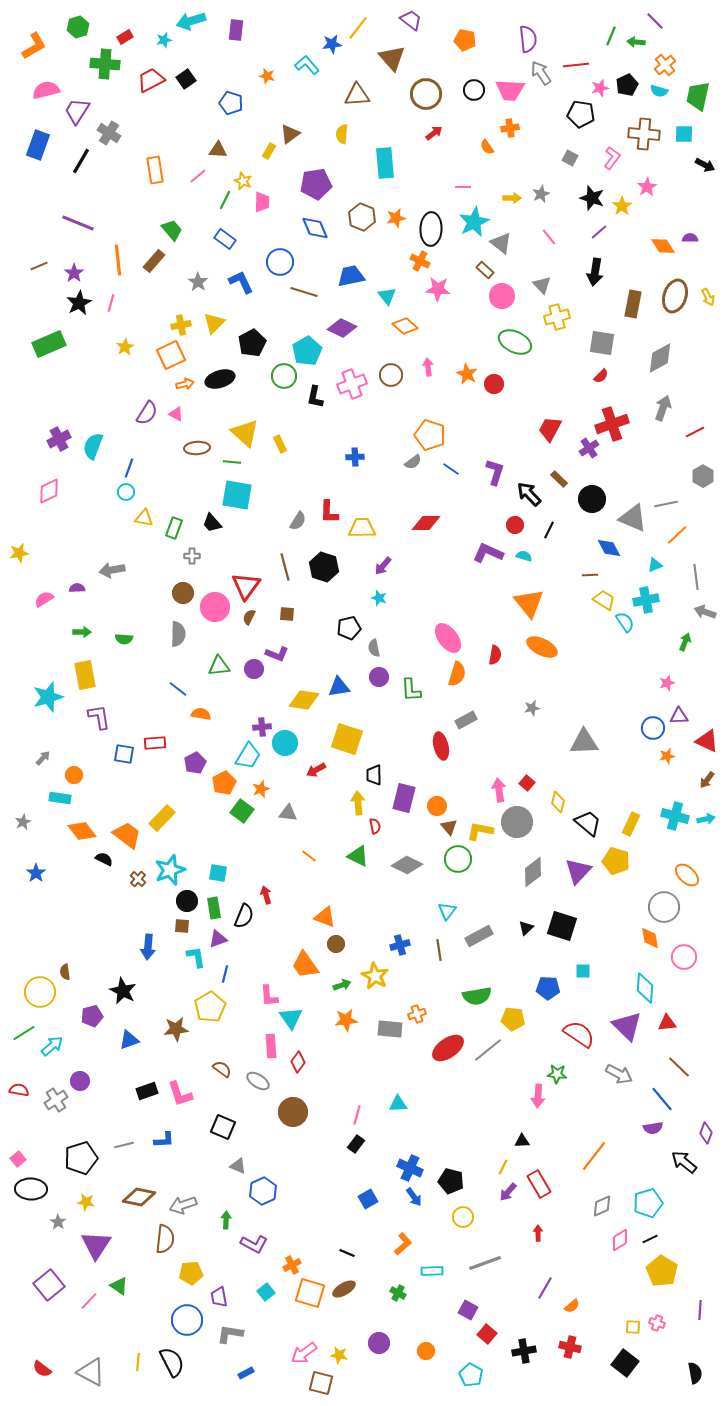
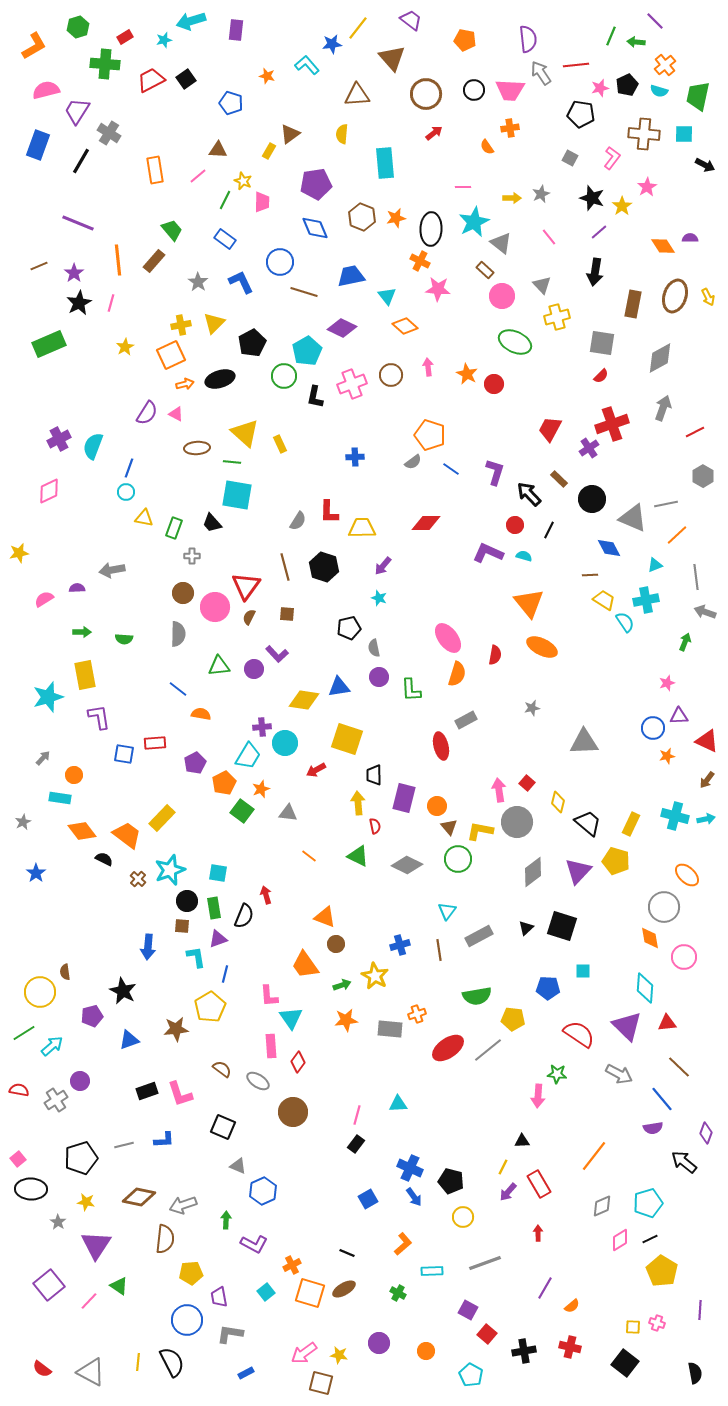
purple L-shape at (277, 654): rotated 25 degrees clockwise
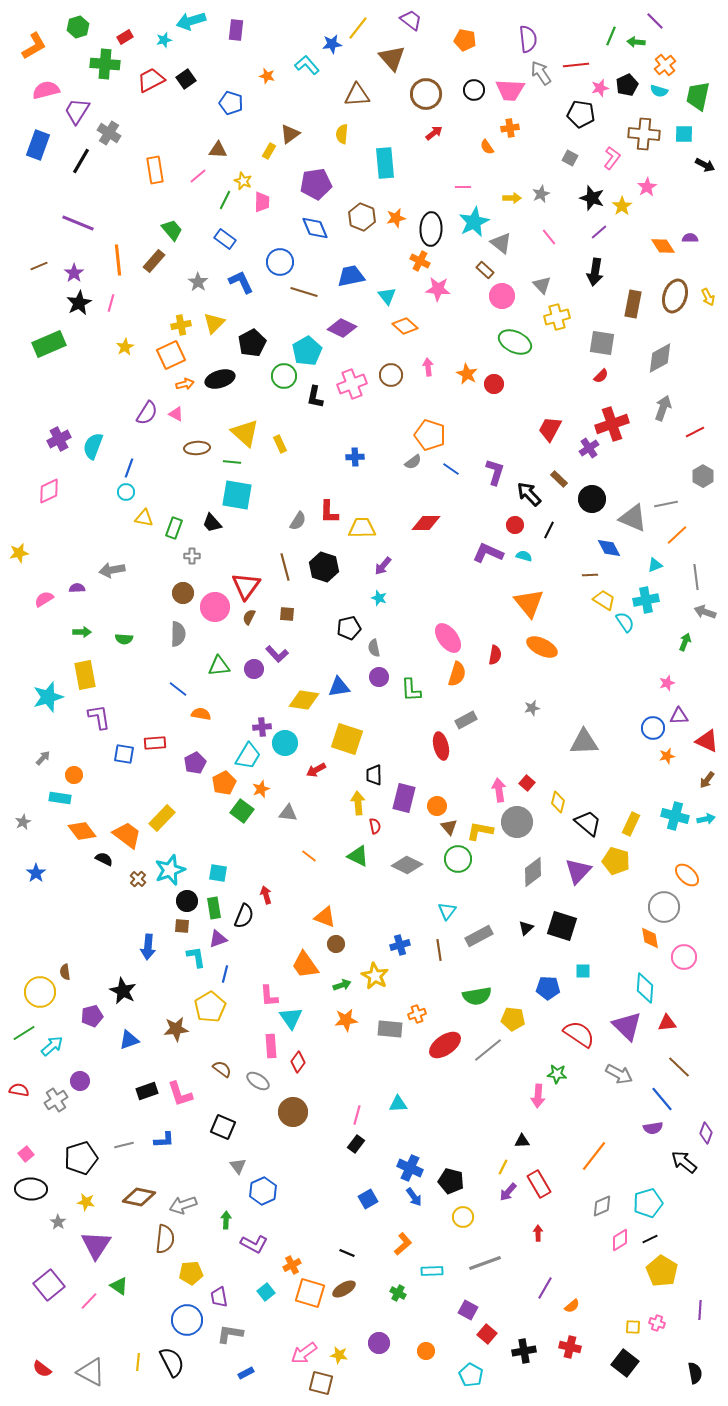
red ellipse at (448, 1048): moved 3 px left, 3 px up
pink square at (18, 1159): moved 8 px right, 5 px up
gray triangle at (238, 1166): rotated 30 degrees clockwise
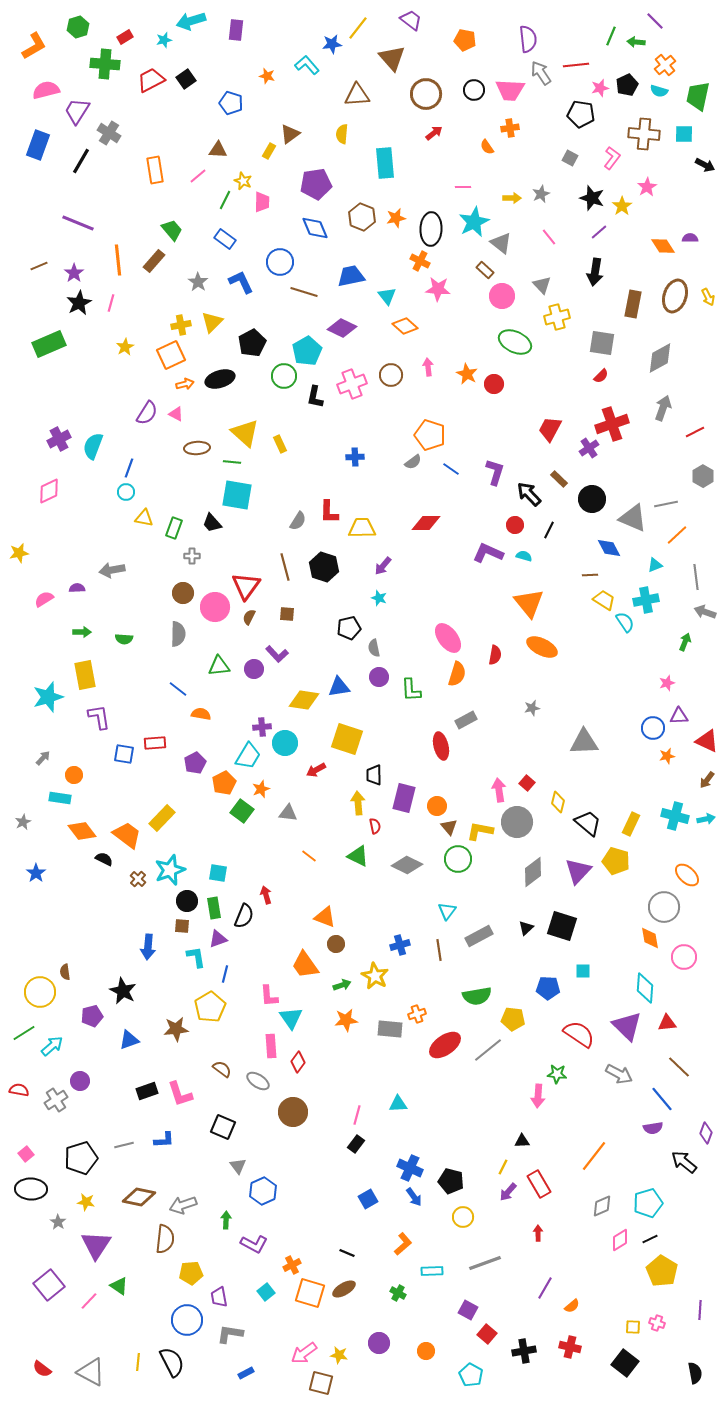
yellow triangle at (214, 323): moved 2 px left, 1 px up
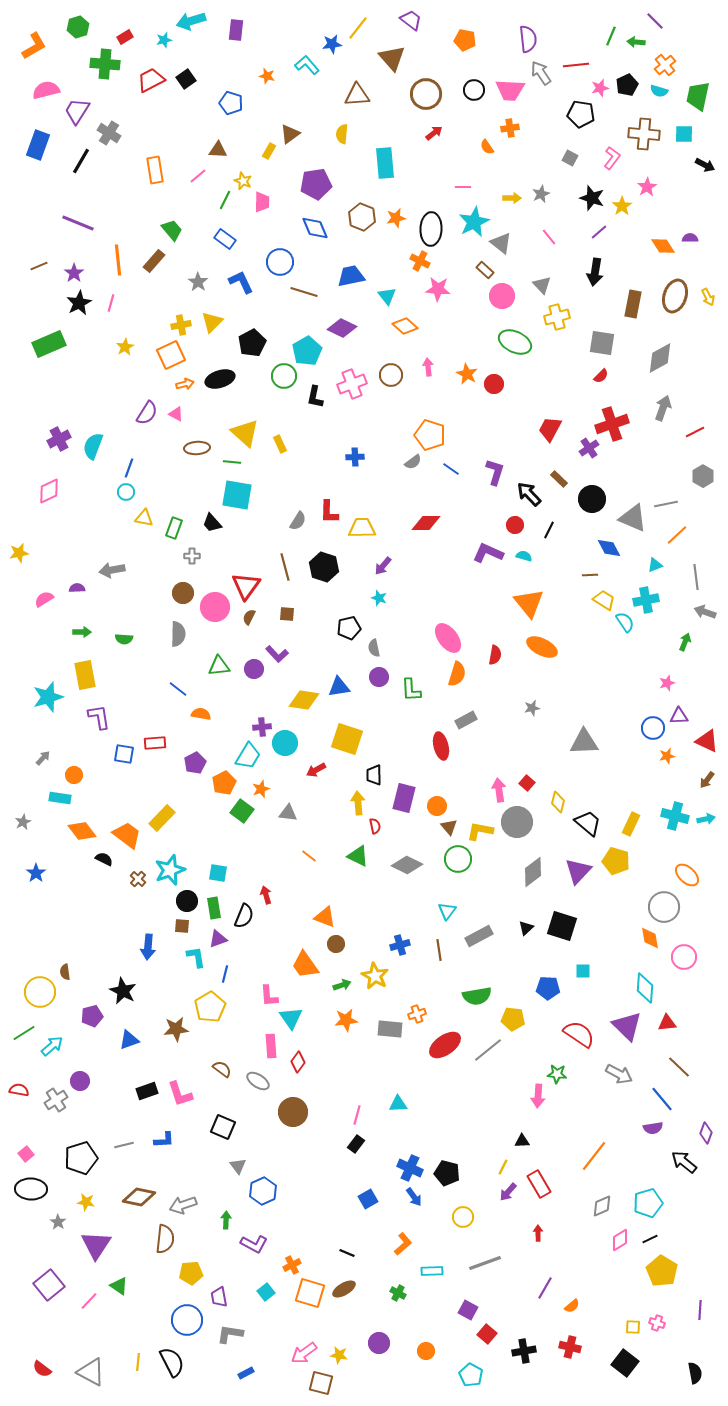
black pentagon at (451, 1181): moved 4 px left, 8 px up
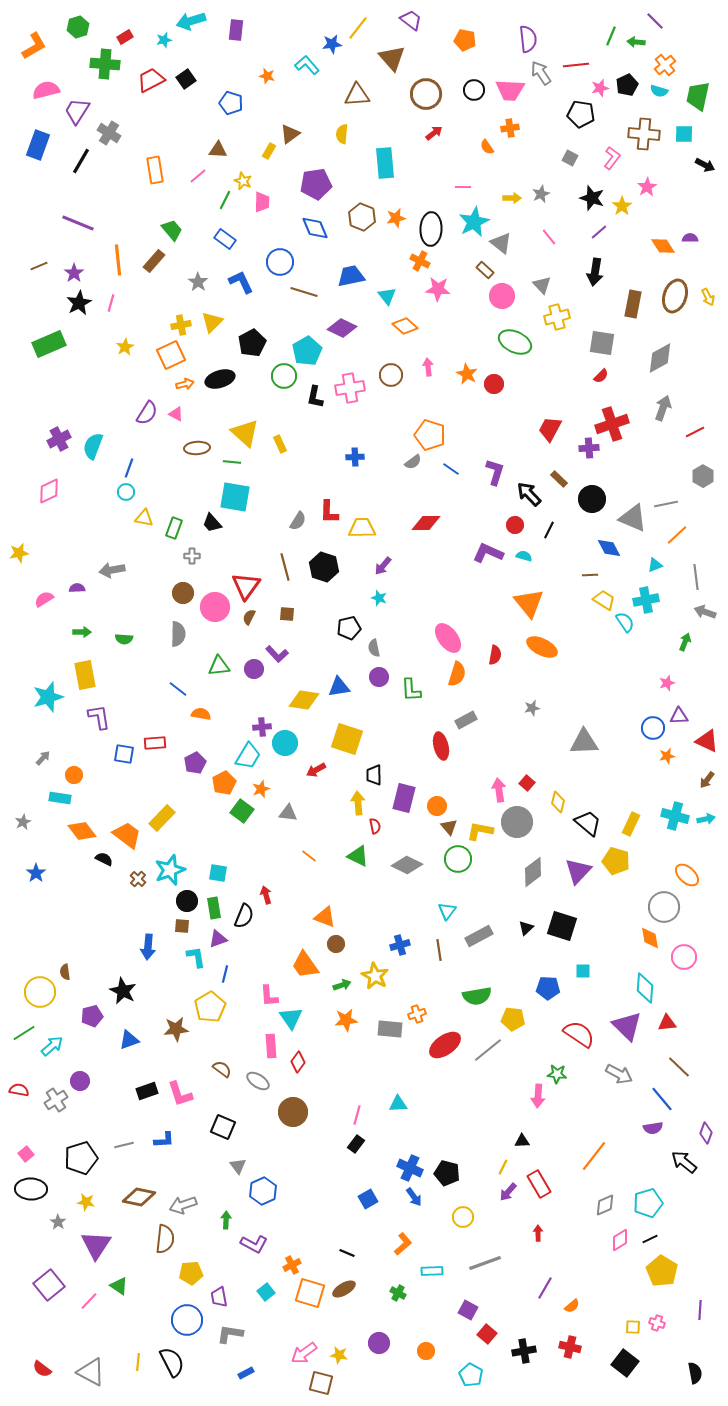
pink cross at (352, 384): moved 2 px left, 4 px down; rotated 12 degrees clockwise
purple cross at (589, 448): rotated 30 degrees clockwise
cyan square at (237, 495): moved 2 px left, 2 px down
gray diamond at (602, 1206): moved 3 px right, 1 px up
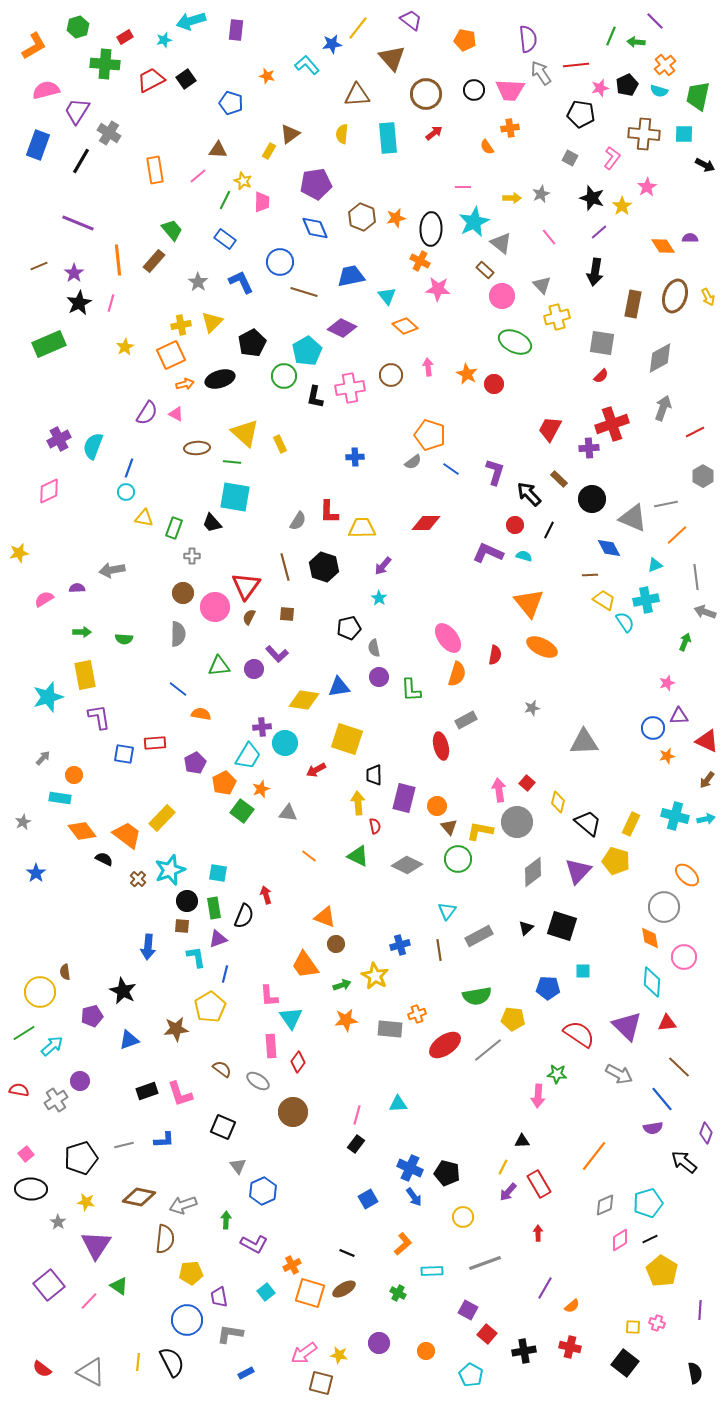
cyan rectangle at (385, 163): moved 3 px right, 25 px up
cyan star at (379, 598): rotated 14 degrees clockwise
cyan diamond at (645, 988): moved 7 px right, 6 px up
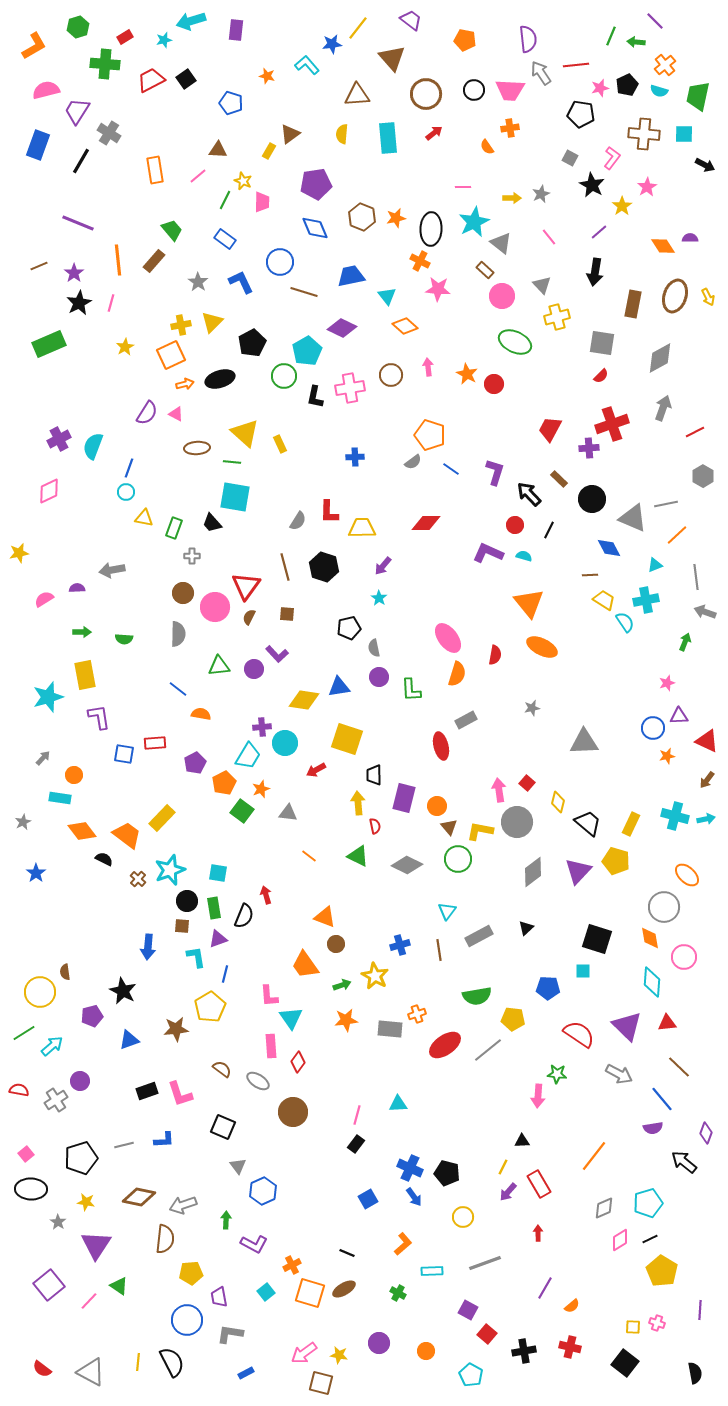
black star at (592, 198): moved 13 px up; rotated 10 degrees clockwise
black square at (562, 926): moved 35 px right, 13 px down
gray diamond at (605, 1205): moved 1 px left, 3 px down
